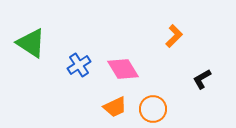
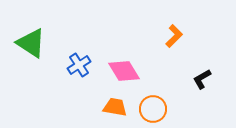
pink diamond: moved 1 px right, 2 px down
orange trapezoid: rotated 145 degrees counterclockwise
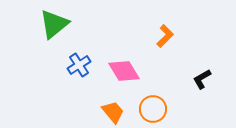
orange L-shape: moved 9 px left
green triangle: moved 23 px right, 19 px up; rotated 48 degrees clockwise
orange trapezoid: moved 2 px left, 5 px down; rotated 40 degrees clockwise
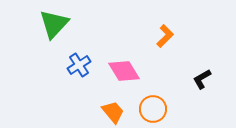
green triangle: rotated 8 degrees counterclockwise
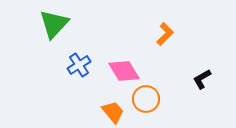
orange L-shape: moved 2 px up
orange circle: moved 7 px left, 10 px up
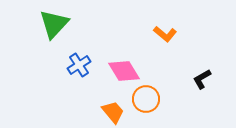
orange L-shape: rotated 85 degrees clockwise
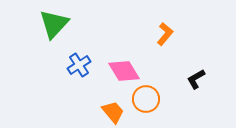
orange L-shape: rotated 90 degrees counterclockwise
black L-shape: moved 6 px left
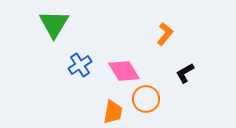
green triangle: rotated 12 degrees counterclockwise
blue cross: moved 1 px right
black L-shape: moved 11 px left, 6 px up
orange trapezoid: rotated 50 degrees clockwise
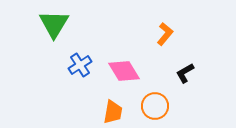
orange circle: moved 9 px right, 7 px down
